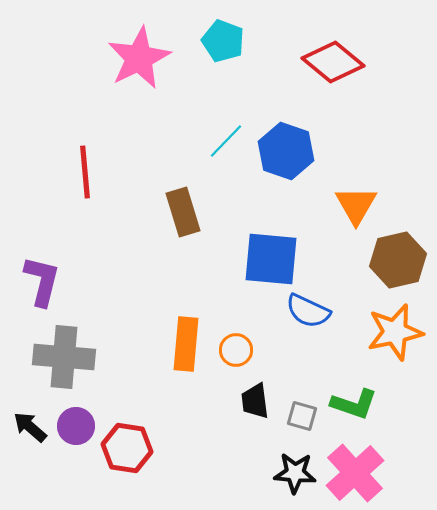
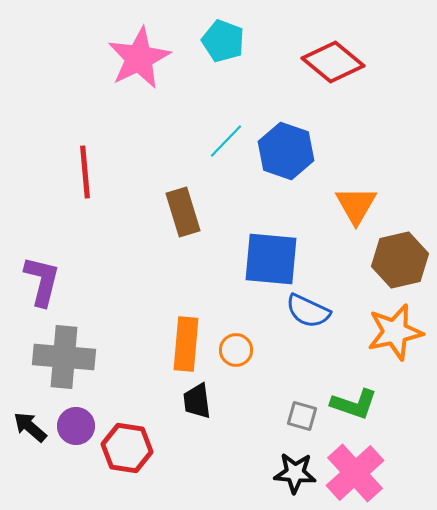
brown hexagon: moved 2 px right
black trapezoid: moved 58 px left
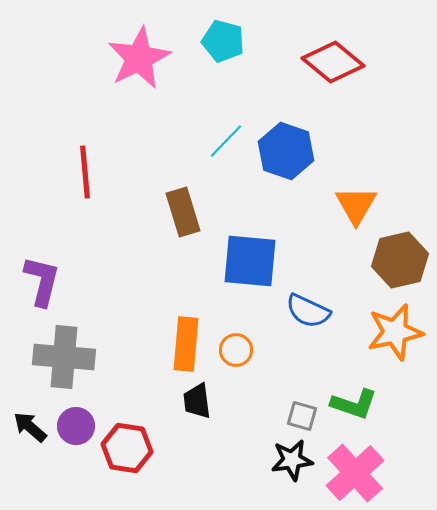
cyan pentagon: rotated 6 degrees counterclockwise
blue square: moved 21 px left, 2 px down
black star: moved 3 px left, 13 px up; rotated 12 degrees counterclockwise
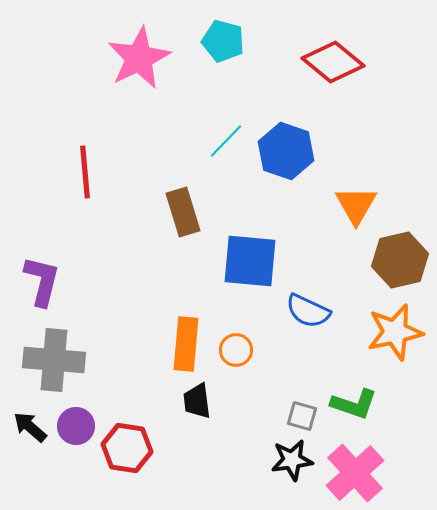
gray cross: moved 10 px left, 3 px down
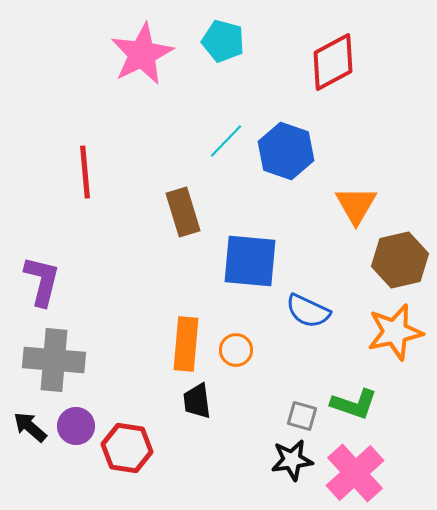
pink star: moved 3 px right, 4 px up
red diamond: rotated 68 degrees counterclockwise
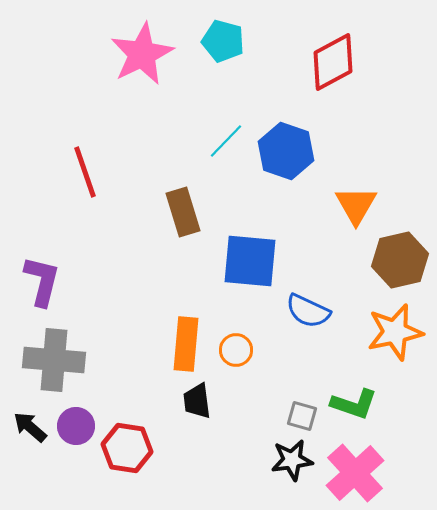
red line: rotated 14 degrees counterclockwise
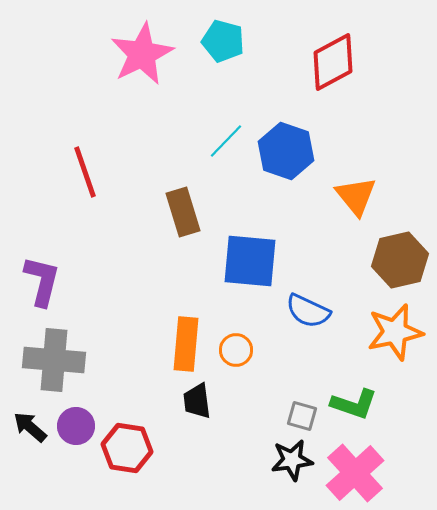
orange triangle: moved 9 px up; rotated 9 degrees counterclockwise
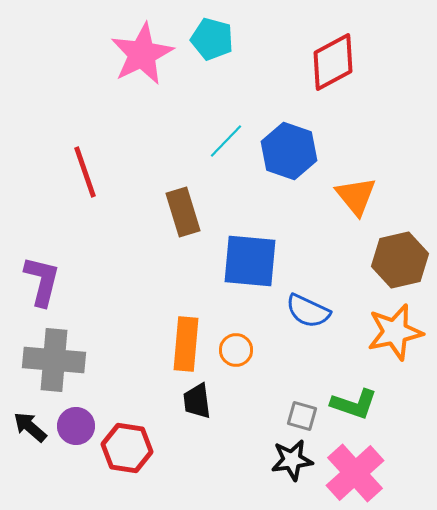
cyan pentagon: moved 11 px left, 2 px up
blue hexagon: moved 3 px right
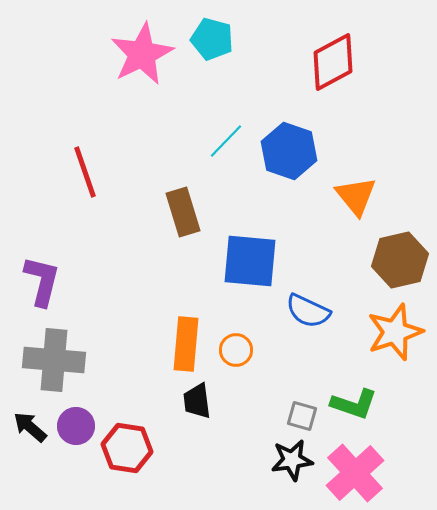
orange star: rotated 6 degrees counterclockwise
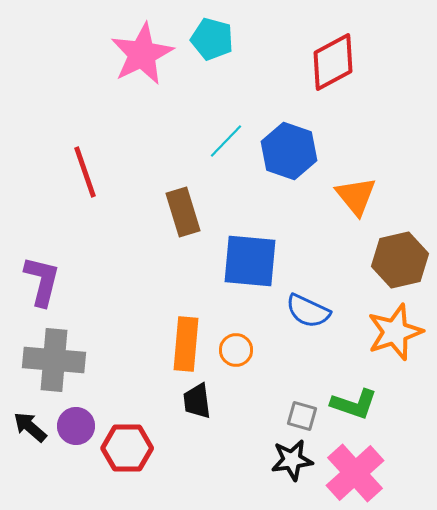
red hexagon: rotated 9 degrees counterclockwise
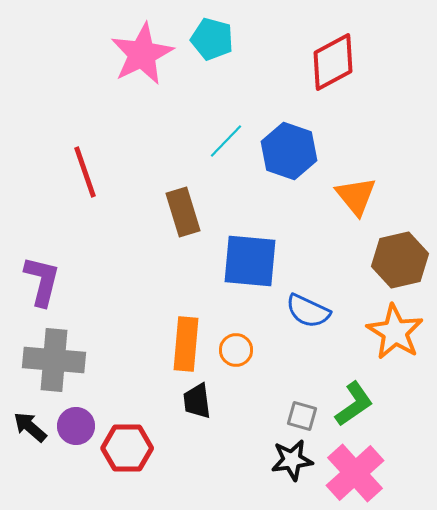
orange star: rotated 22 degrees counterclockwise
green L-shape: rotated 54 degrees counterclockwise
